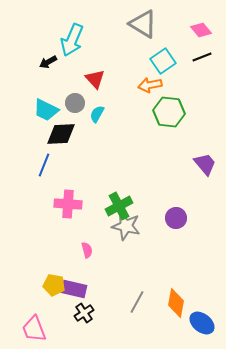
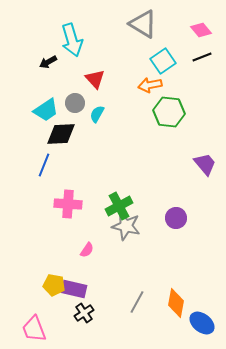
cyan arrow: rotated 40 degrees counterclockwise
cyan trapezoid: rotated 60 degrees counterclockwise
pink semicircle: rotated 49 degrees clockwise
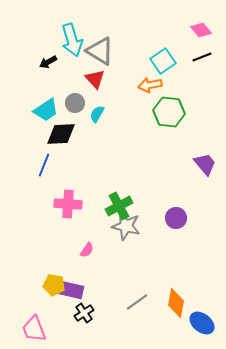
gray triangle: moved 43 px left, 27 px down
purple rectangle: moved 3 px left, 1 px down
gray line: rotated 25 degrees clockwise
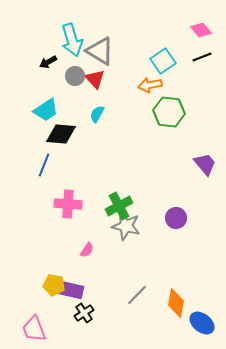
gray circle: moved 27 px up
black diamond: rotated 8 degrees clockwise
gray line: moved 7 px up; rotated 10 degrees counterclockwise
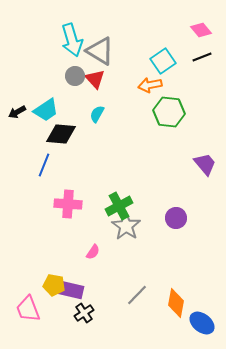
black arrow: moved 31 px left, 50 px down
gray star: rotated 20 degrees clockwise
pink semicircle: moved 6 px right, 2 px down
pink trapezoid: moved 6 px left, 20 px up
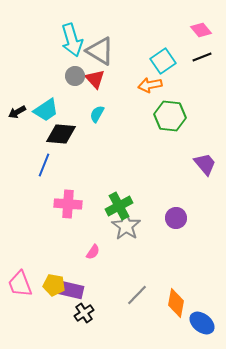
green hexagon: moved 1 px right, 4 px down
pink trapezoid: moved 8 px left, 25 px up
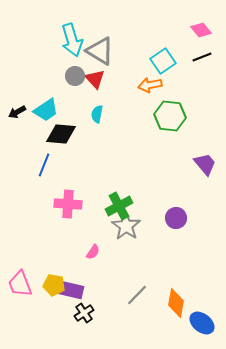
cyan semicircle: rotated 18 degrees counterclockwise
